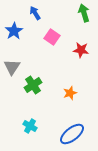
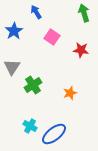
blue arrow: moved 1 px right, 1 px up
blue ellipse: moved 18 px left
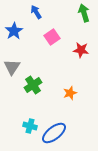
pink square: rotated 21 degrees clockwise
cyan cross: rotated 16 degrees counterclockwise
blue ellipse: moved 1 px up
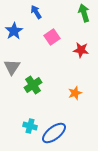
orange star: moved 5 px right
